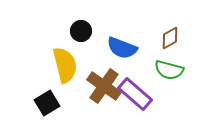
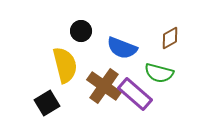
green semicircle: moved 10 px left, 3 px down
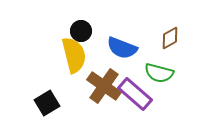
yellow semicircle: moved 9 px right, 10 px up
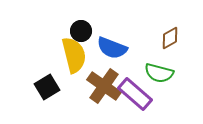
blue semicircle: moved 10 px left
black square: moved 16 px up
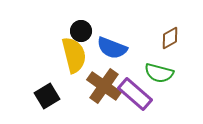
black square: moved 9 px down
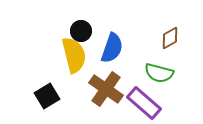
blue semicircle: rotated 92 degrees counterclockwise
brown cross: moved 2 px right, 3 px down
purple rectangle: moved 9 px right, 9 px down
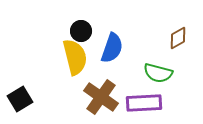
brown diamond: moved 8 px right
yellow semicircle: moved 1 px right, 2 px down
green semicircle: moved 1 px left
brown cross: moved 5 px left, 8 px down
black square: moved 27 px left, 3 px down
purple rectangle: rotated 44 degrees counterclockwise
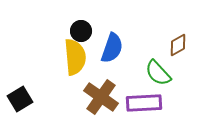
brown diamond: moved 7 px down
yellow semicircle: rotated 9 degrees clockwise
green semicircle: rotated 32 degrees clockwise
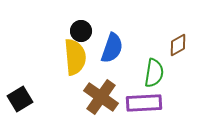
green semicircle: moved 4 px left; rotated 128 degrees counterclockwise
